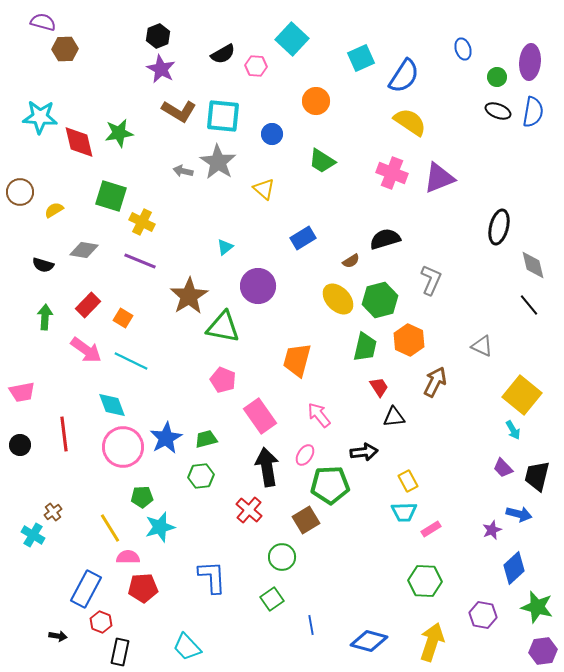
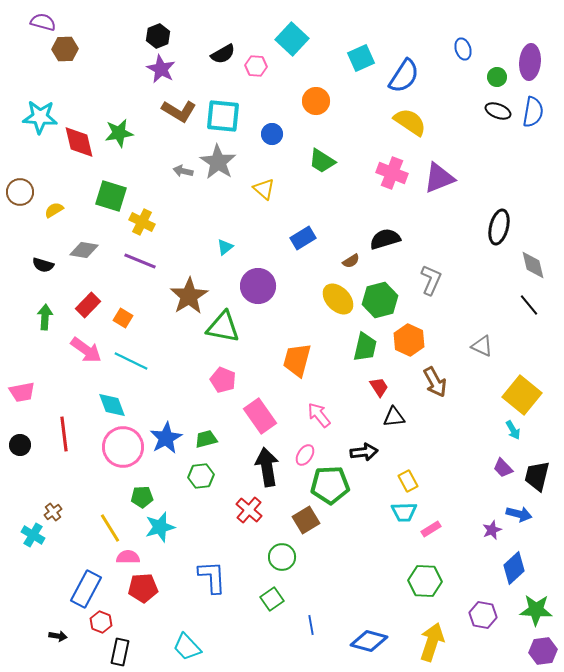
brown arrow at (435, 382): rotated 124 degrees clockwise
green star at (537, 607): moved 1 px left, 3 px down; rotated 12 degrees counterclockwise
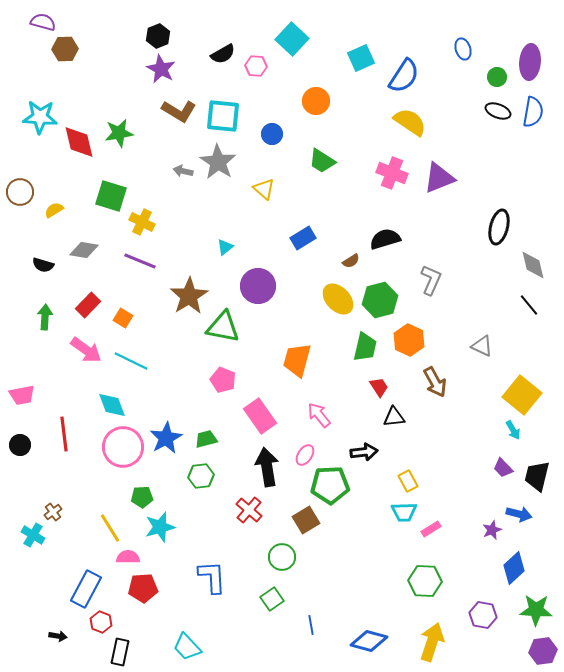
pink trapezoid at (22, 392): moved 3 px down
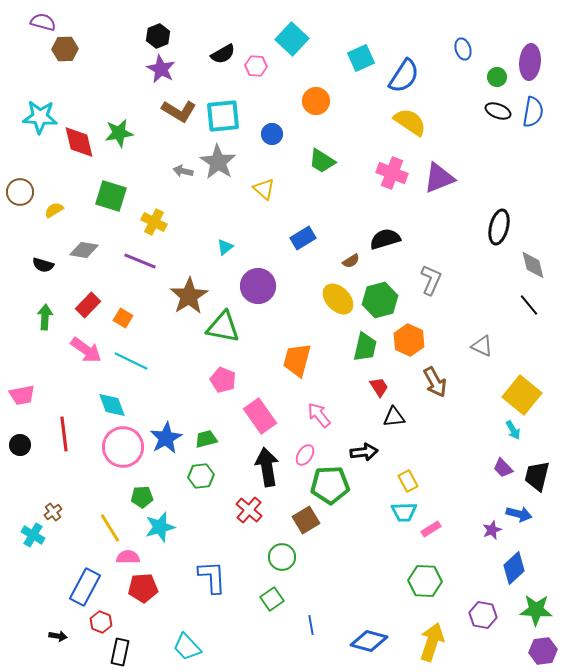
cyan square at (223, 116): rotated 12 degrees counterclockwise
yellow cross at (142, 222): moved 12 px right
blue rectangle at (86, 589): moved 1 px left, 2 px up
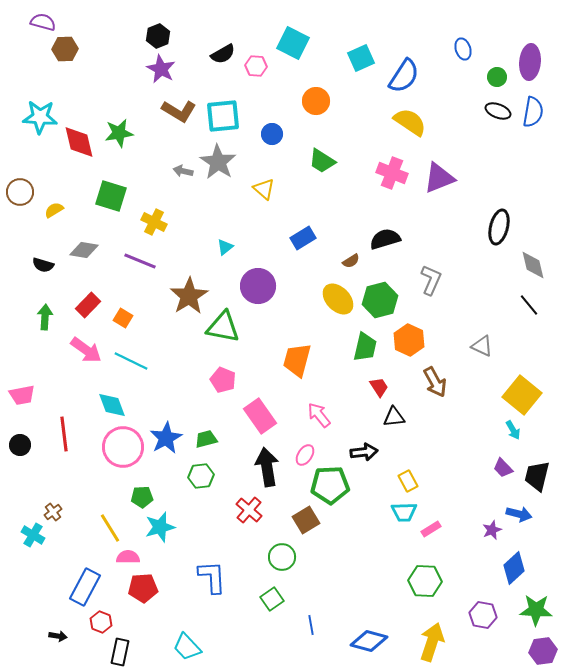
cyan square at (292, 39): moved 1 px right, 4 px down; rotated 16 degrees counterclockwise
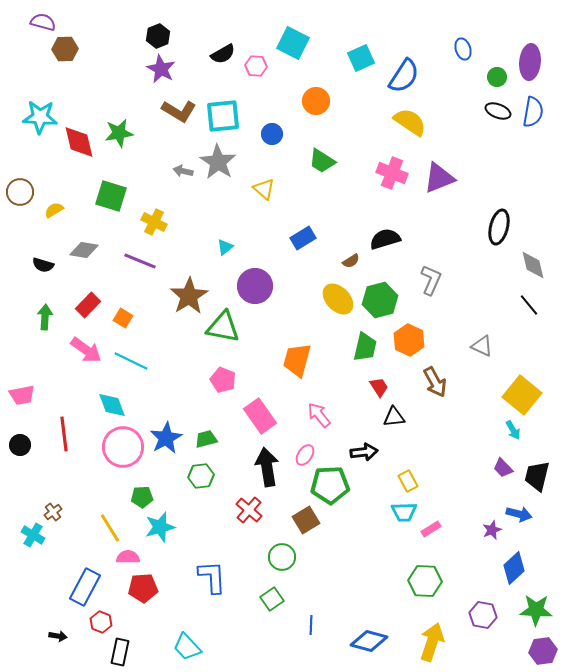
purple circle at (258, 286): moved 3 px left
blue line at (311, 625): rotated 12 degrees clockwise
